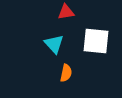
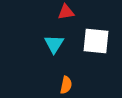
cyan triangle: rotated 15 degrees clockwise
orange semicircle: moved 12 px down
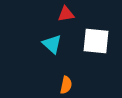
red triangle: moved 2 px down
cyan triangle: moved 2 px left; rotated 20 degrees counterclockwise
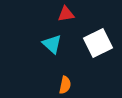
white square: moved 2 px right, 2 px down; rotated 32 degrees counterclockwise
orange semicircle: moved 1 px left
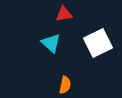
red triangle: moved 2 px left
cyan triangle: moved 1 px left, 1 px up
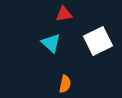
white square: moved 2 px up
orange semicircle: moved 1 px up
